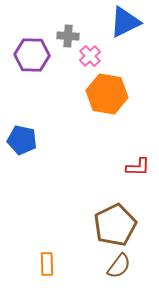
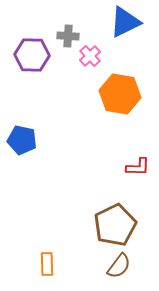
orange hexagon: moved 13 px right
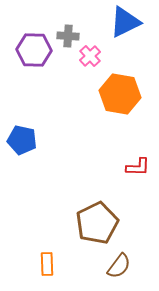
purple hexagon: moved 2 px right, 5 px up
brown pentagon: moved 18 px left, 2 px up
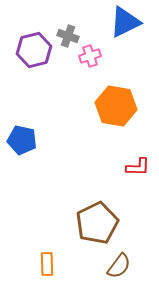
gray cross: rotated 15 degrees clockwise
purple hexagon: rotated 16 degrees counterclockwise
pink cross: rotated 25 degrees clockwise
orange hexagon: moved 4 px left, 12 px down
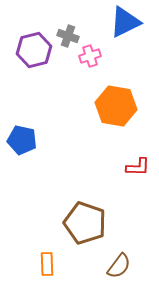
brown pentagon: moved 12 px left; rotated 27 degrees counterclockwise
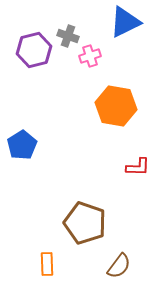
blue pentagon: moved 5 px down; rotated 28 degrees clockwise
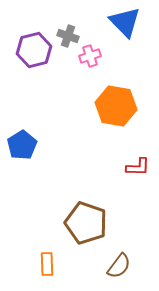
blue triangle: rotated 48 degrees counterclockwise
brown pentagon: moved 1 px right
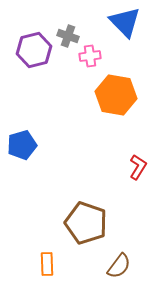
pink cross: rotated 10 degrees clockwise
orange hexagon: moved 11 px up
blue pentagon: rotated 16 degrees clockwise
red L-shape: rotated 60 degrees counterclockwise
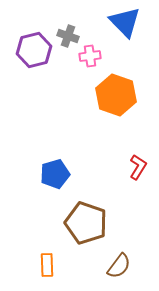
orange hexagon: rotated 9 degrees clockwise
blue pentagon: moved 33 px right, 29 px down
orange rectangle: moved 1 px down
